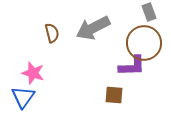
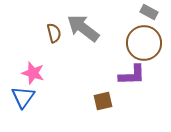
gray rectangle: rotated 42 degrees counterclockwise
gray arrow: moved 10 px left; rotated 64 degrees clockwise
brown semicircle: moved 2 px right
purple L-shape: moved 9 px down
brown square: moved 11 px left, 6 px down; rotated 18 degrees counterclockwise
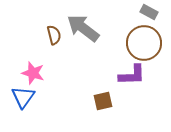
brown semicircle: moved 2 px down
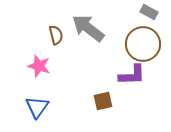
gray arrow: moved 5 px right
brown semicircle: moved 2 px right
brown circle: moved 1 px left, 1 px down
pink star: moved 6 px right, 7 px up
blue triangle: moved 14 px right, 10 px down
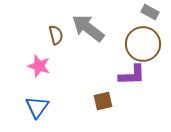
gray rectangle: moved 1 px right
